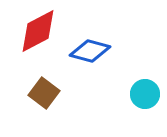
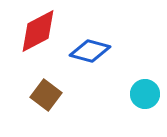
brown square: moved 2 px right, 2 px down
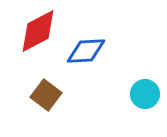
blue diamond: moved 4 px left; rotated 18 degrees counterclockwise
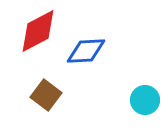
cyan circle: moved 6 px down
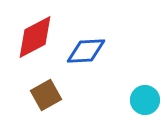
red diamond: moved 3 px left, 6 px down
brown square: rotated 24 degrees clockwise
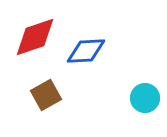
red diamond: rotated 9 degrees clockwise
cyan circle: moved 2 px up
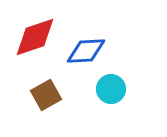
cyan circle: moved 34 px left, 9 px up
